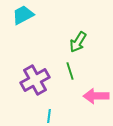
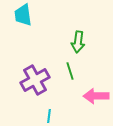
cyan trapezoid: rotated 70 degrees counterclockwise
green arrow: rotated 25 degrees counterclockwise
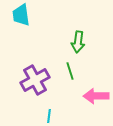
cyan trapezoid: moved 2 px left
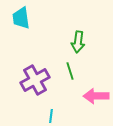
cyan trapezoid: moved 3 px down
cyan line: moved 2 px right
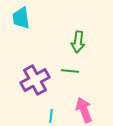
green line: rotated 66 degrees counterclockwise
pink arrow: moved 12 px left, 14 px down; rotated 70 degrees clockwise
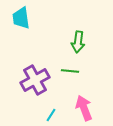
pink arrow: moved 2 px up
cyan line: moved 1 px up; rotated 24 degrees clockwise
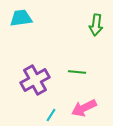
cyan trapezoid: rotated 90 degrees clockwise
green arrow: moved 18 px right, 17 px up
green line: moved 7 px right, 1 px down
pink arrow: rotated 95 degrees counterclockwise
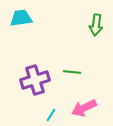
green line: moved 5 px left
purple cross: rotated 12 degrees clockwise
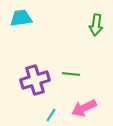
green line: moved 1 px left, 2 px down
